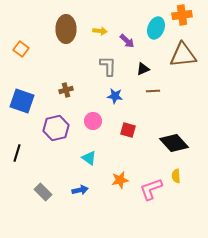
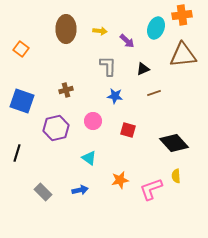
brown line: moved 1 px right, 2 px down; rotated 16 degrees counterclockwise
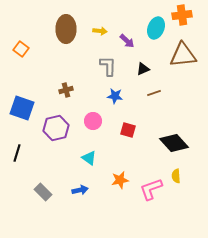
blue square: moved 7 px down
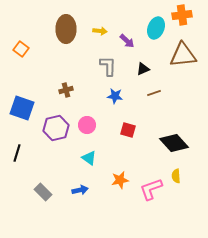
pink circle: moved 6 px left, 4 px down
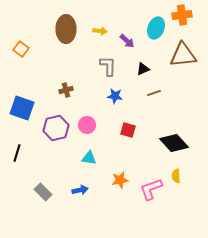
cyan triangle: rotated 28 degrees counterclockwise
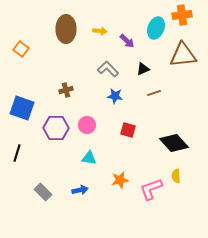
gray L-shape: moved 3 px down; rotated 45 degrees counterclockwise
purple hexagon: rotated 15 degrees clockwise
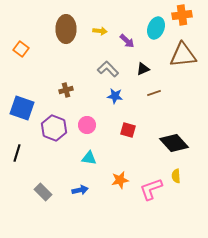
purple hexagon: moved 2 px left; rotated 20 degrees clockwise
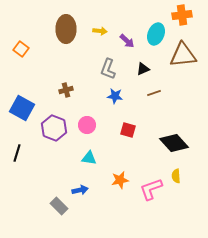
cyan ellipse: moved 6 px down
gray L-shape: rotated 115 degrees counterclockwise
blue square: rotated 10 degrees clockwise
gray rectangle: moved 16 px right, 14 px down
